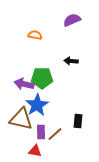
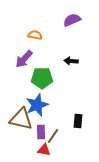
purple arrow: moved 25 px up; rotated 60 degrees counterclockwise
blue star: rotated 10 degrees clockwise
brown line: moved 2 px left, 2 px down; rotated 14 degrees counterclockwise
red triangle: moved 9 px right, 1 px up
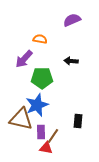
orange semicircle: moved 5 px right, 4 px down
red triangle: moved 2 px right, 2 px up
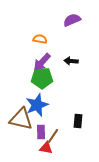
purple arrow: moved 18 px right, 3 px down
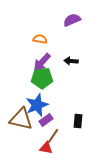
purple rectangle: moved 5 px right, 12 px up; rotated 56 degrees clockwise
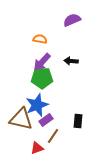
red triangle: moved 9 px left; rotated 32 degrees counterclockwise
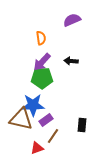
orange semicircle: moved 1 px right, 1 px up; rotated 72 degrees clockwise
blue star: moved 4 px left; rotated 20 degrees clockwise
black rectangle: moved 4 px right, 4 px down
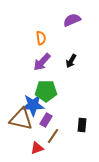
black arrow: rotated 64 degrees counterclockwise
green pentagon: moved 4 px right, 13 px down
purple rectangle: rotated 24 degrees counterclockwise
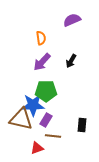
brown line: rotated 63 degrees clockwise
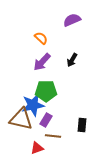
orange semicircle: rotated 40 degrees counterclockwise
black arrow: moved 1 px right, 1 px up
blue star: rotated 10 degrees counterclockwise
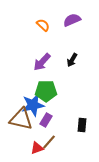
orange semicircle: moved 2 px right, 13 px up
brown line: moved 4 px left, 6 px down; rotated 56 degrees counterclockwise
